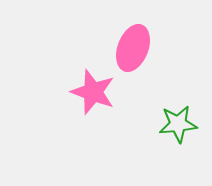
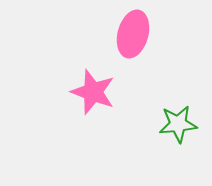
pink ellipse: moved 14 px up; rotated 6 degrees counterclockwise
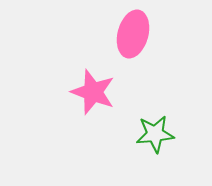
green star: moved 23 px left, 10 px down
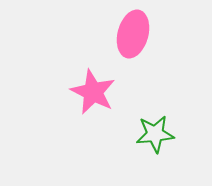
pink star: rotated 6 degrees clockwise
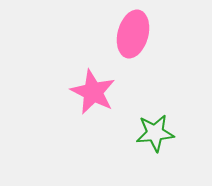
green star: moved 1 px up
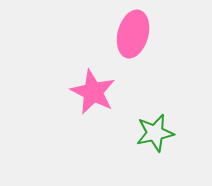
green star: rotated 6 degrees counterclockwise
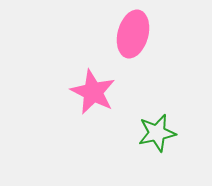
green star: moved 2 px right
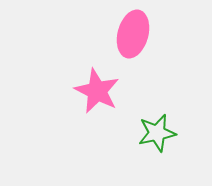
pink star: moved 4 px right, 1 px up
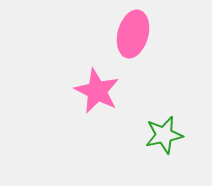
green star: moved 7 px right, 2 px down
